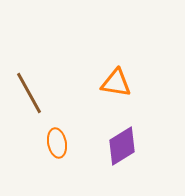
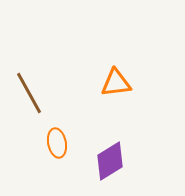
orange triangle: rotated 16 degrees counterclockwise
purple diamond: moved 12 px left, 15 px down
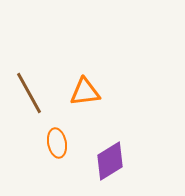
orange triangle: moved 31 px left, 9 px down
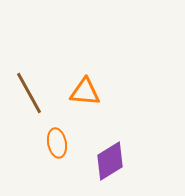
orange triangle: rotated 12 degrees clockwise
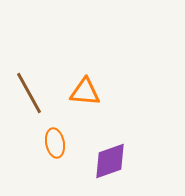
orange ellipse: moved 2 px left
purple diamond: rotated 12 degrees clockwise
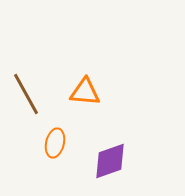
brown line: moved 3 px left, 1 px down
orange ellipse: rotated 24 degrees clockwise
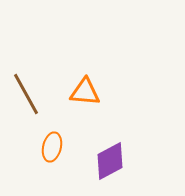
orange ellipse: moved 3 px left, 4 px down
purple diamond: rotated 9 degrees counterclockwise
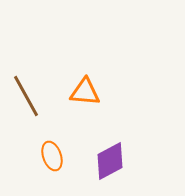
brown line: moved 2 px down
orange ellipse: moved 9 px down; rotated 32 degrees counterclockwise
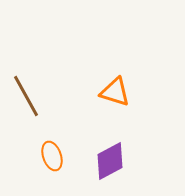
orange triangle: moved 30 px right; rotated 12 degrees clockwise
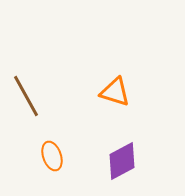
purple diamond: moved 12 px right
